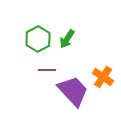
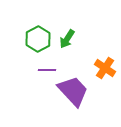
orange cross: moved 2 px right, 9 px up
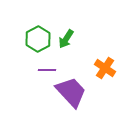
green arrow: moved 1 px left
purple trapezoid: moved 2 px left, 1 px down
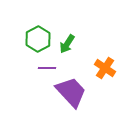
green arrow: moved 1 px right, 5 px down
purple line: moved 2 px up
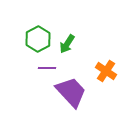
orange cross: moved 1 px right, 3 px down
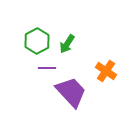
green hexagon: moved 1 px left, 2 px down
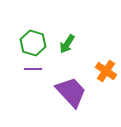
green hexagon: moved 4 px left, 2 px down; rotated 15 degrees counterclockwise
purple line: moved 14 px left, 1 px down
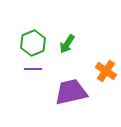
green hexagon: rotated 20 degrees clockwise
purple trapezoid: rotated 60 degrees counterclockwise
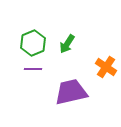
orange cross: moved 4 px up
